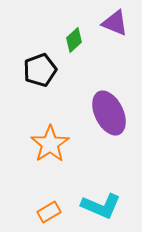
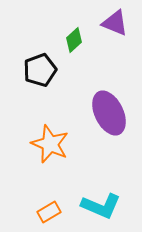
orange star: rotated 15 degrees counterclockwise
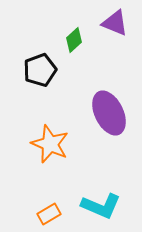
orange rectangle: moved 2 px down
